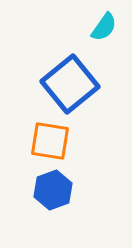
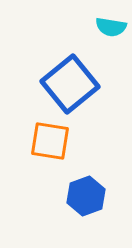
cyan semicircle: moved 7 px right; rotated 64 degrees clockwise
blue hexagon: moved 33 px right, 6 px down
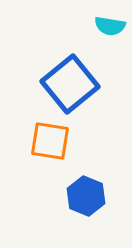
cyan semicircle: moved 1 px left, 1 px up
blue hexagon: rotated 18 degrees counterclockwise
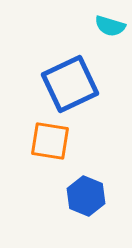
cyan semicircle: rotated 8 degrees clockwise
blue square: rotated 14 degrees clockwise
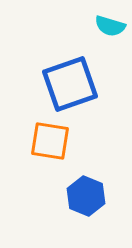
blue square: rotated 6 degrees clockwise
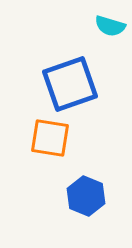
orange square: moved 3 px up
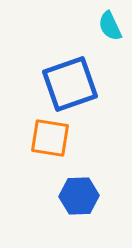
cyan semicircle: rotated 48 degrees clockwise
blue hexagon: moved 7 px left; rotated 24 degrees counterclockwise
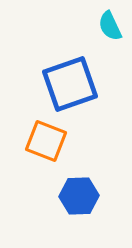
orange square: moved 4 px left, 3 px down; rotated 12 degrees clockwise
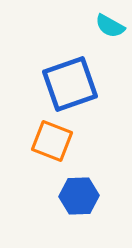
cyan semicircle: rotated 36 degrees counterclockwise
orange square: moved 6 px right
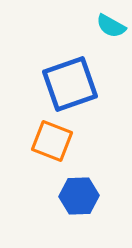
cyan semicircle: moved 1 px right
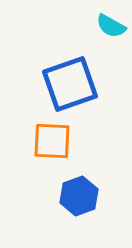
orange square: rotated 18 degrees counterclockwise
blue hexagon: rotated 18 degrees counterclockwise
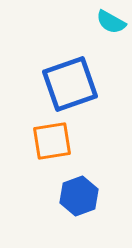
cyan semicircle: moved 4 px up
orange square: rotated 12 degrees counterclockwise
